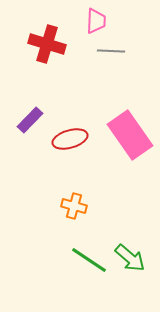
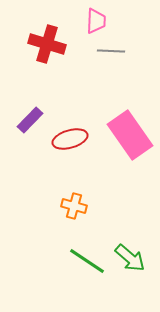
green line: moved 2 px left, 1 px down
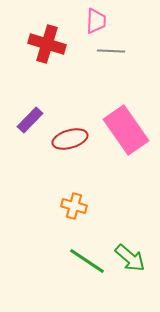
pink rectangle: moved 4 px left, 5 px up
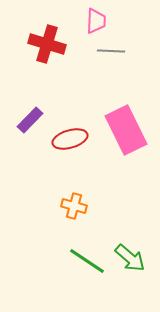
pink rectangle: rotated 9 degrees clockwise
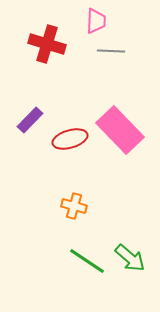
pink rectangle: moved 6 px left; rotated 18 degrees counterclockwise
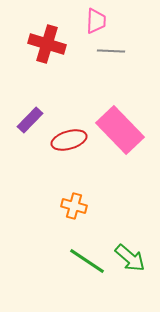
red ellipse: moved 1 px left, 1 px down
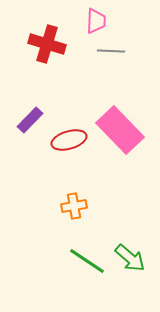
orange cross: rotated 25 degrees counterclockwise
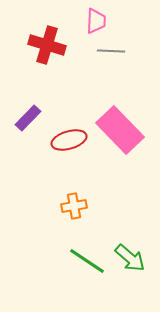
red cross: moved 1 px down
purple rectangle: moved 2 px left, 2 px up
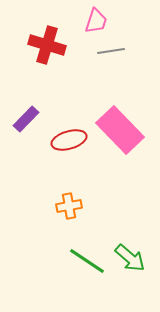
pink trapezoid: rotated 16 degrees clockwise
gray line: rotated 12 degrees counterclockwise
purple rectangle: moved 2 px left, 1 px down
orange cross: moved 5 px left
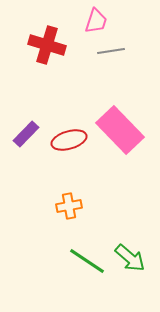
purple rectangle: moved 15 px down
